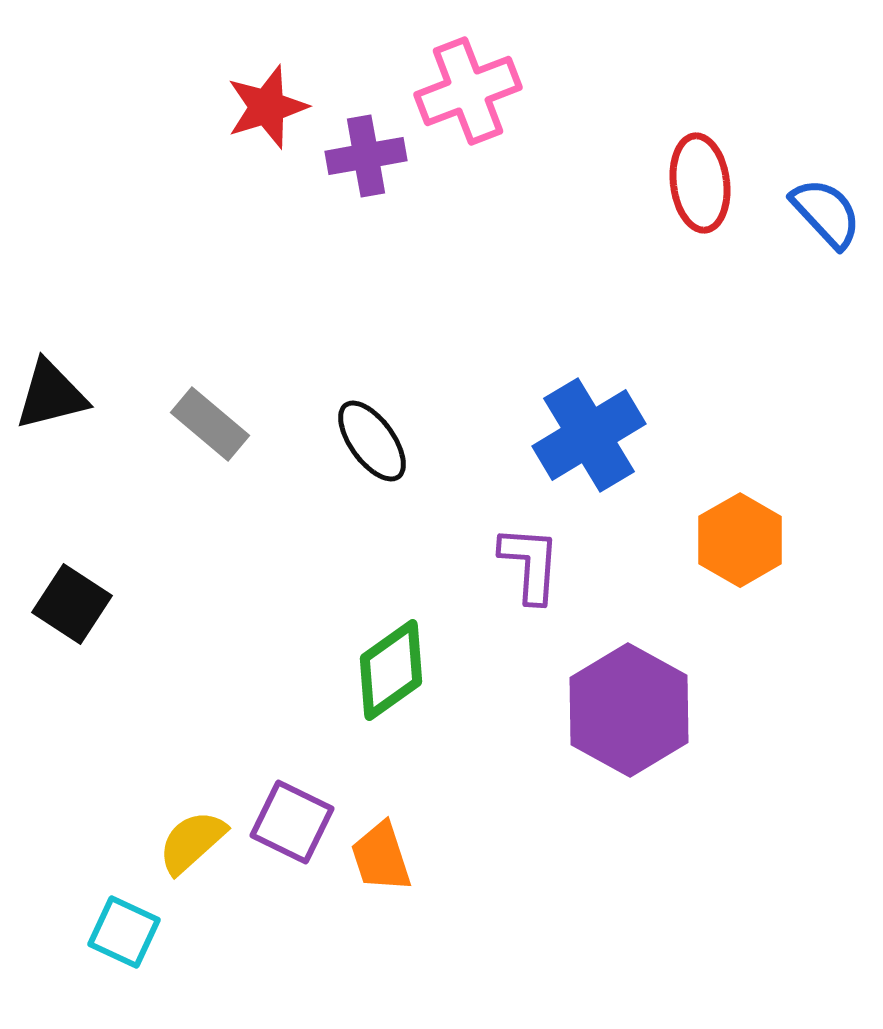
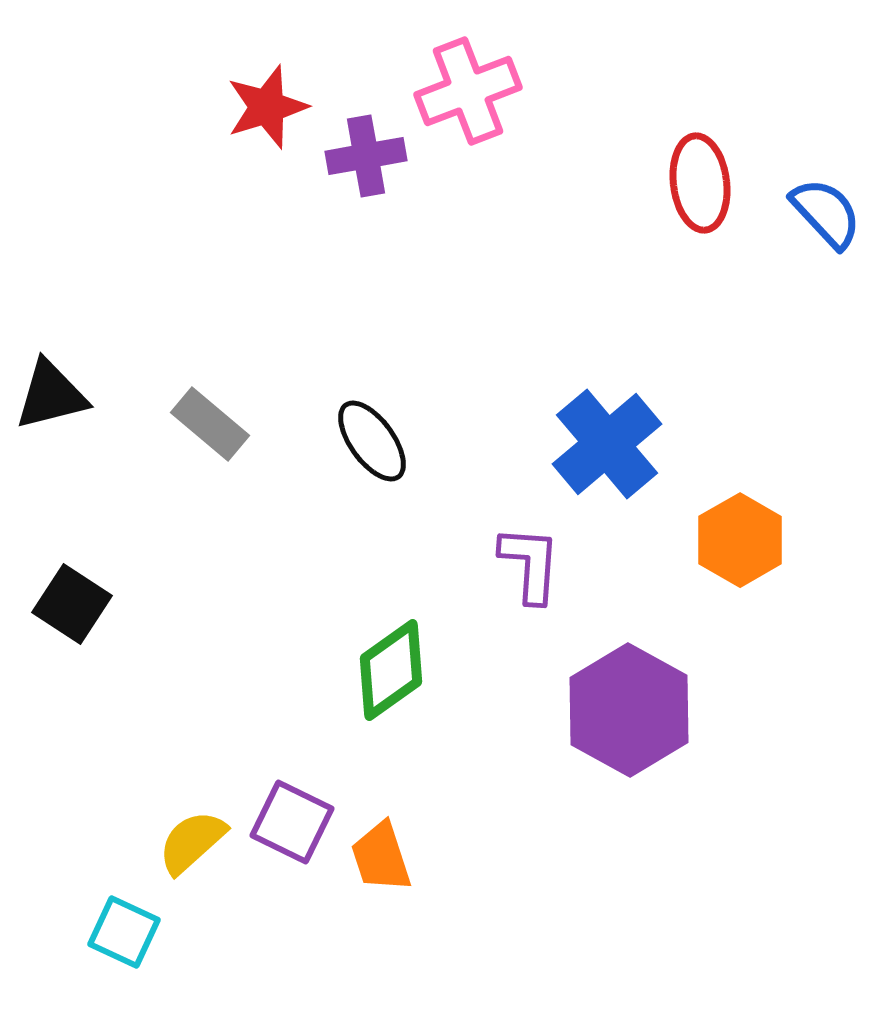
blue cross: moved 18 px right, 9 px down; rotated 9 degrees counterclockwise
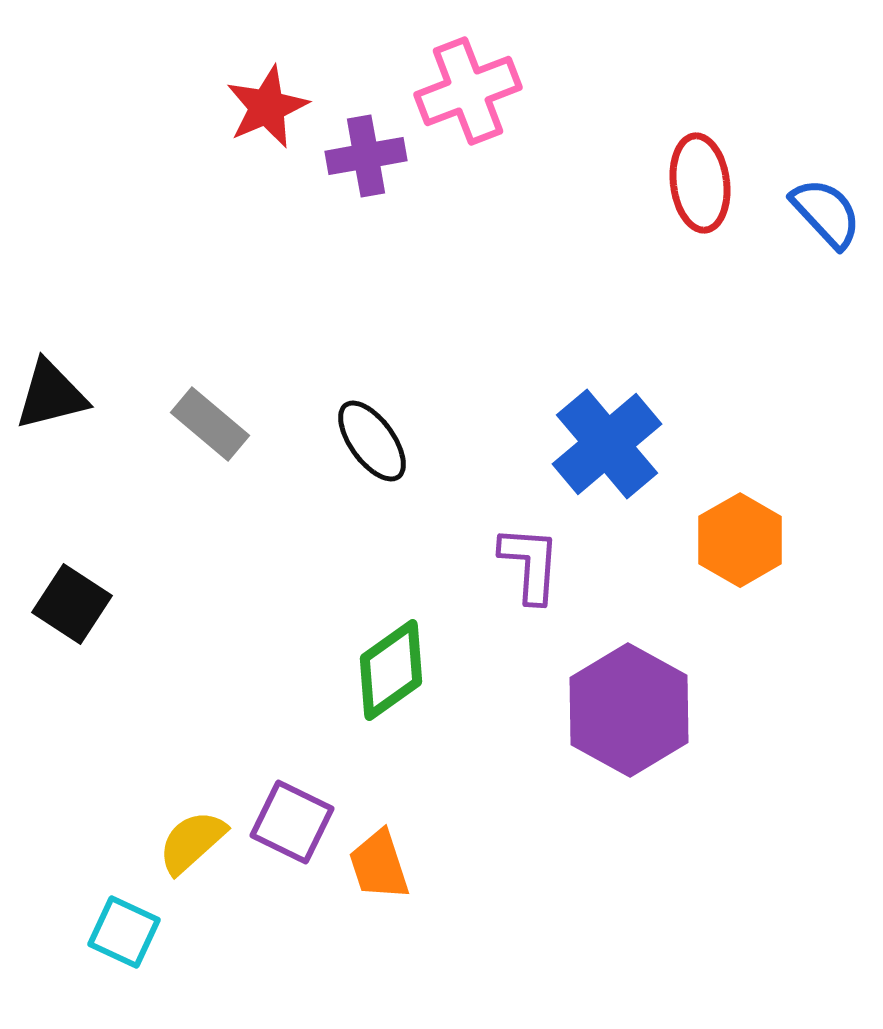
red star: rotated 6 degrees counterclockwise
orange trapezoid: moved 2 px left, 8 px down
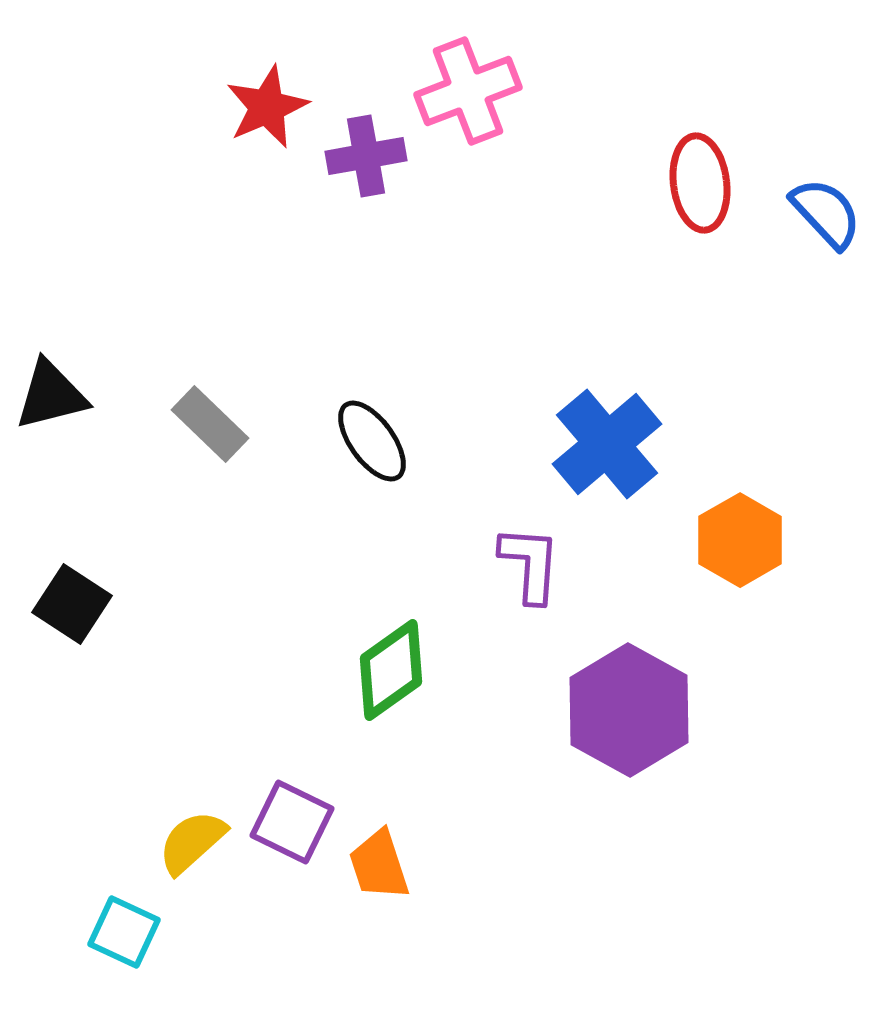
gray rectangle: rotated 4 degrees clockwise
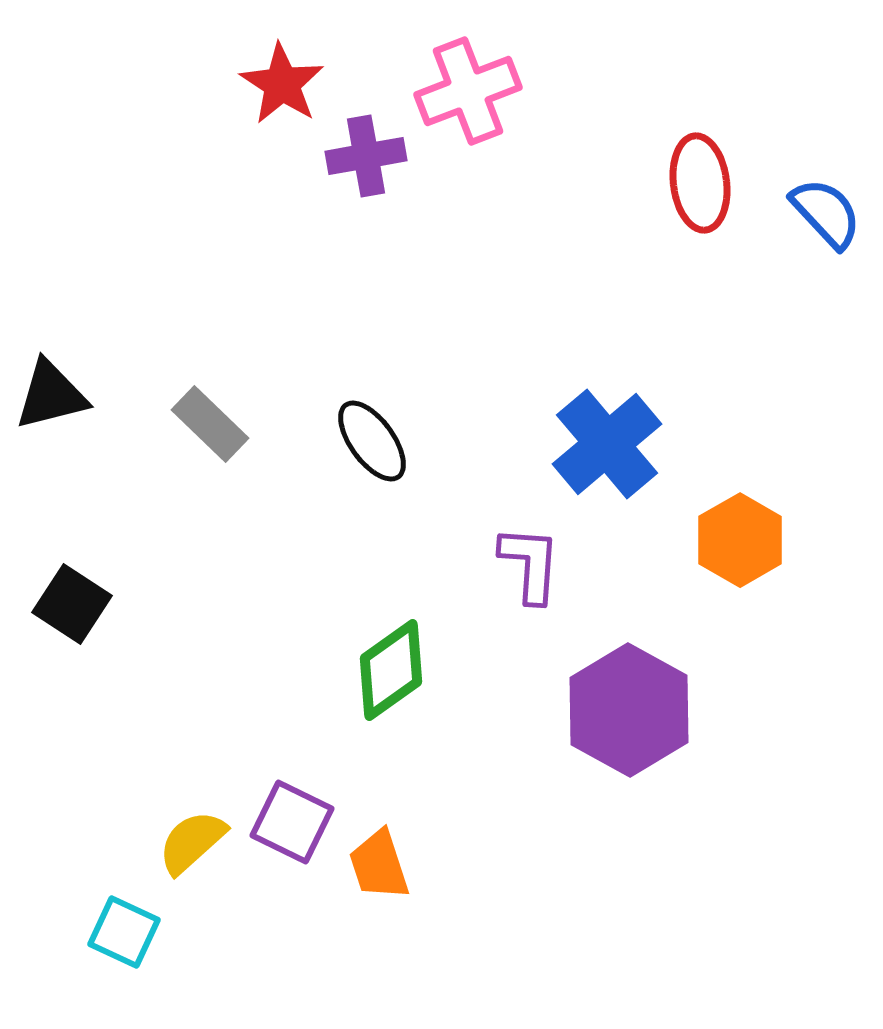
red star: moved 15 px right, 23 px up; rotated 16 degrees counterclockwise
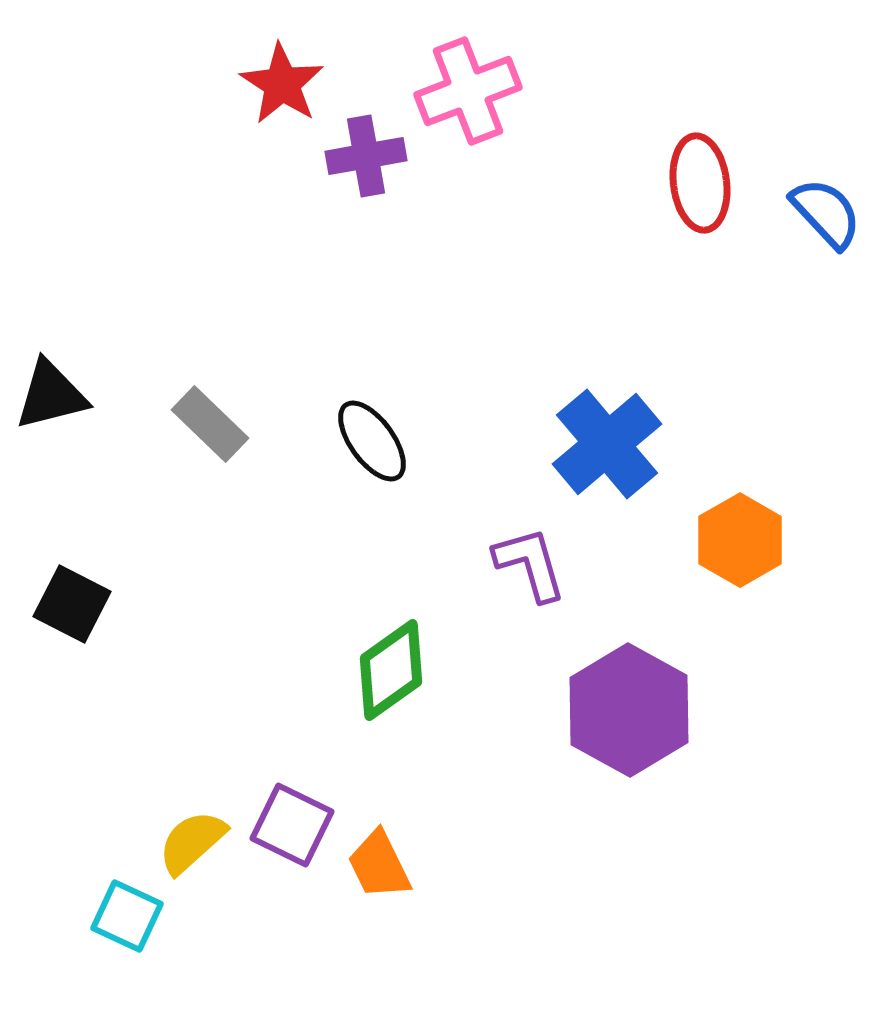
purple L-shape: rotated 20 degrees counterclockwise
black square: rotated 6 degrees counterclockwise
purple square: moved 3 px down
orange trapezoid: rotated 8 degrees counterclockwise
cyan square: moved 3 px right, 16 px up
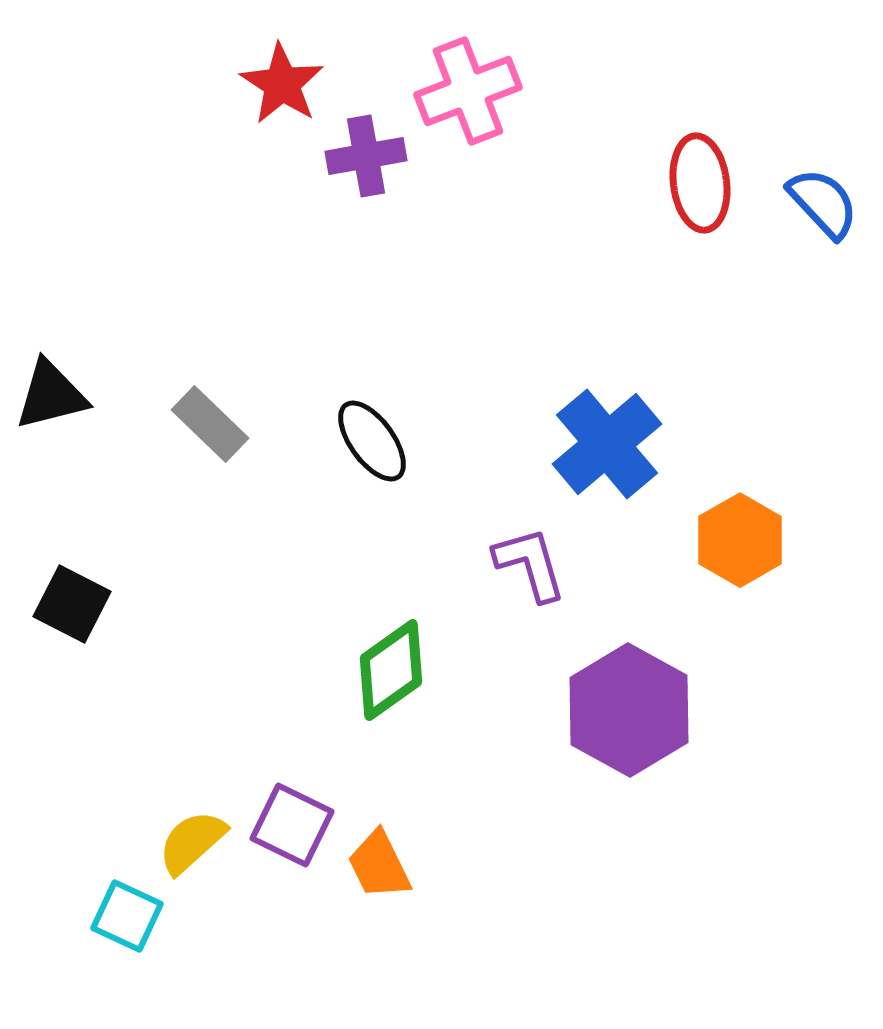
blue semicircle: moved 3 px left, 10 px up
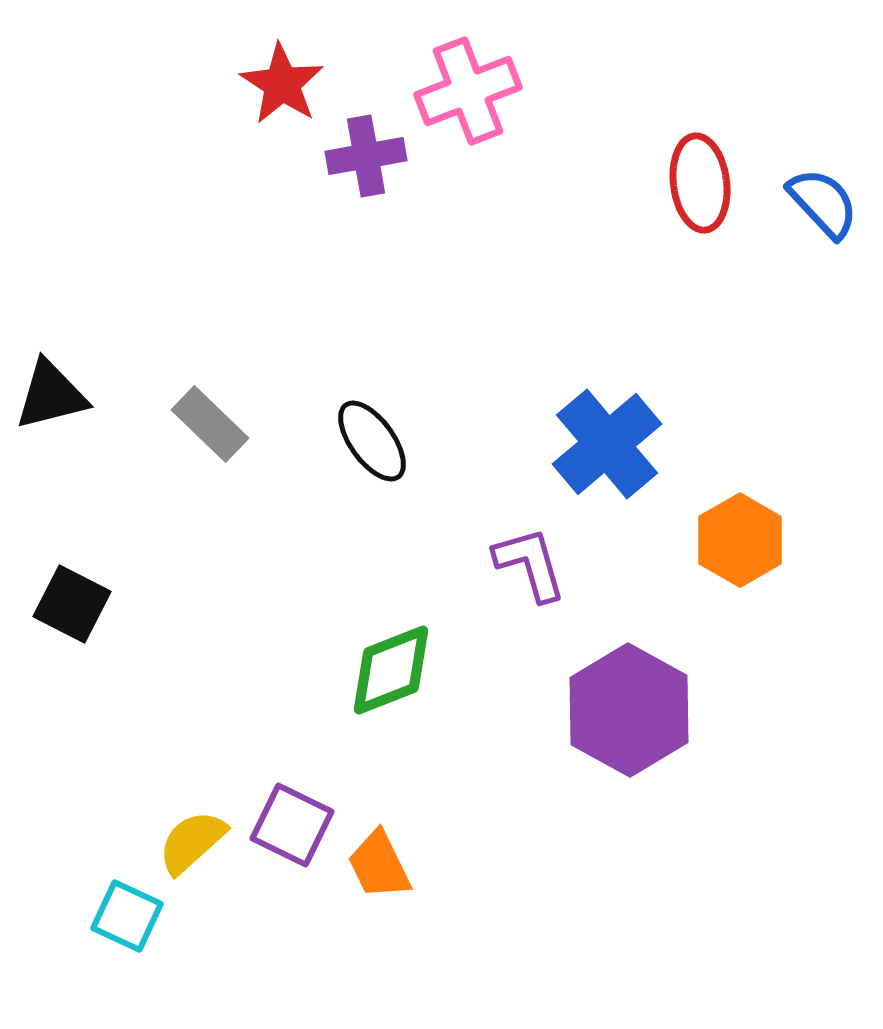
green diamond: rotated 14 degrees clockwise
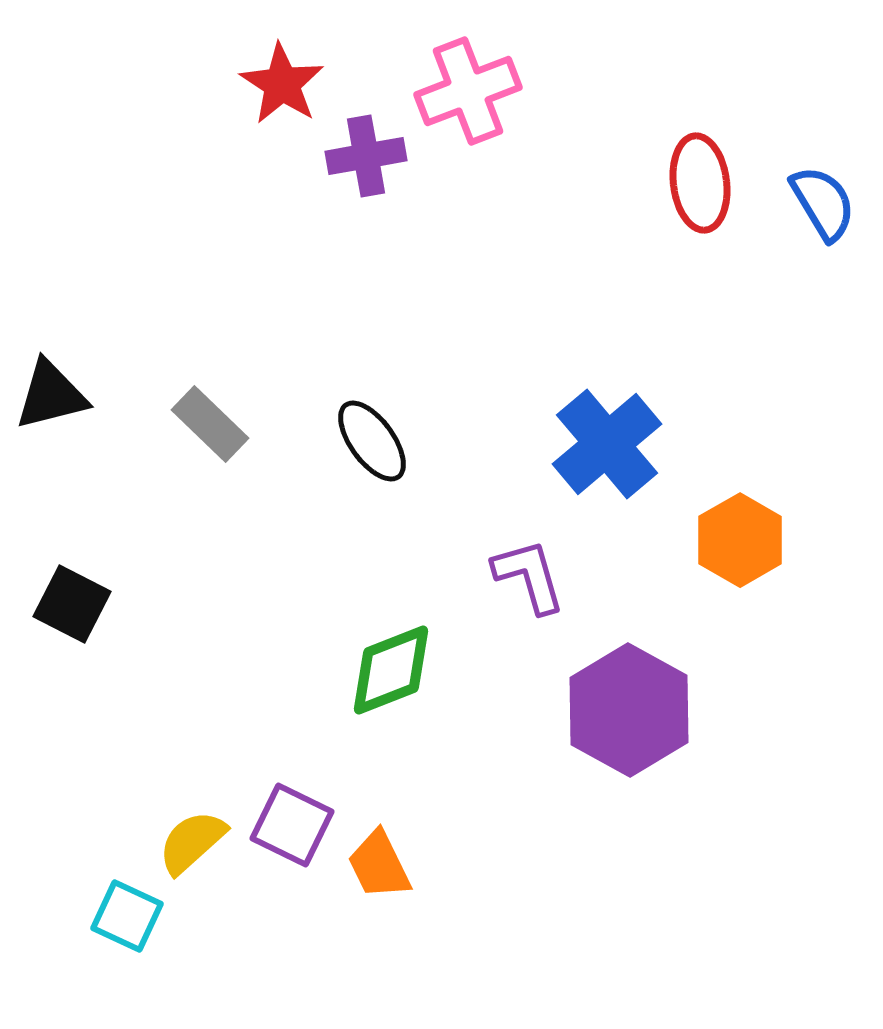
blue semicircle: rotated 12 degrees clockwise
purple L-shape: moved 1 px left, 12 px down
